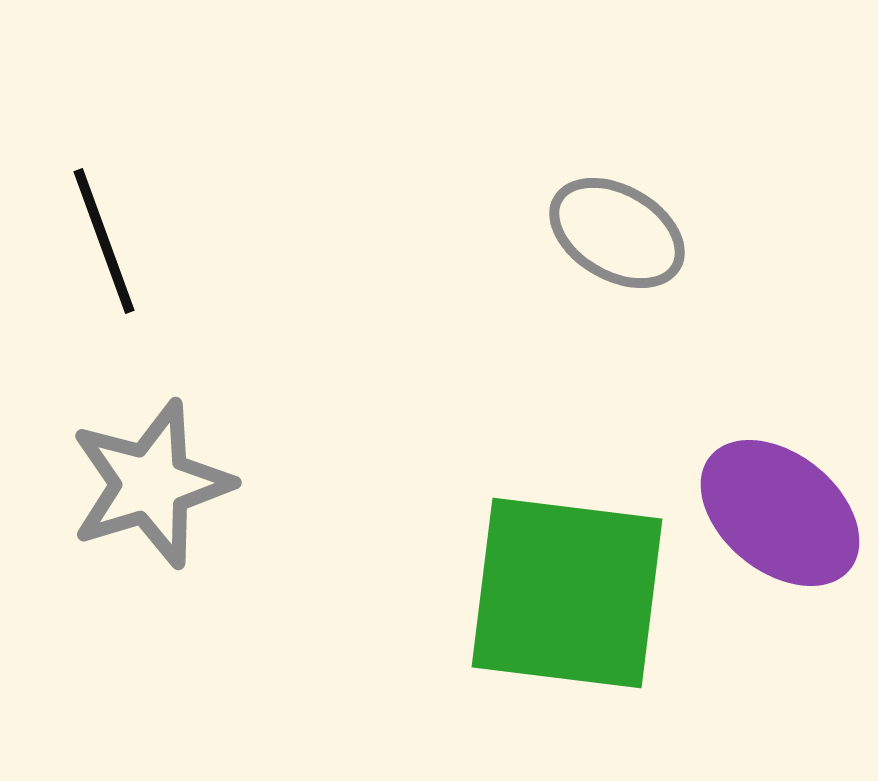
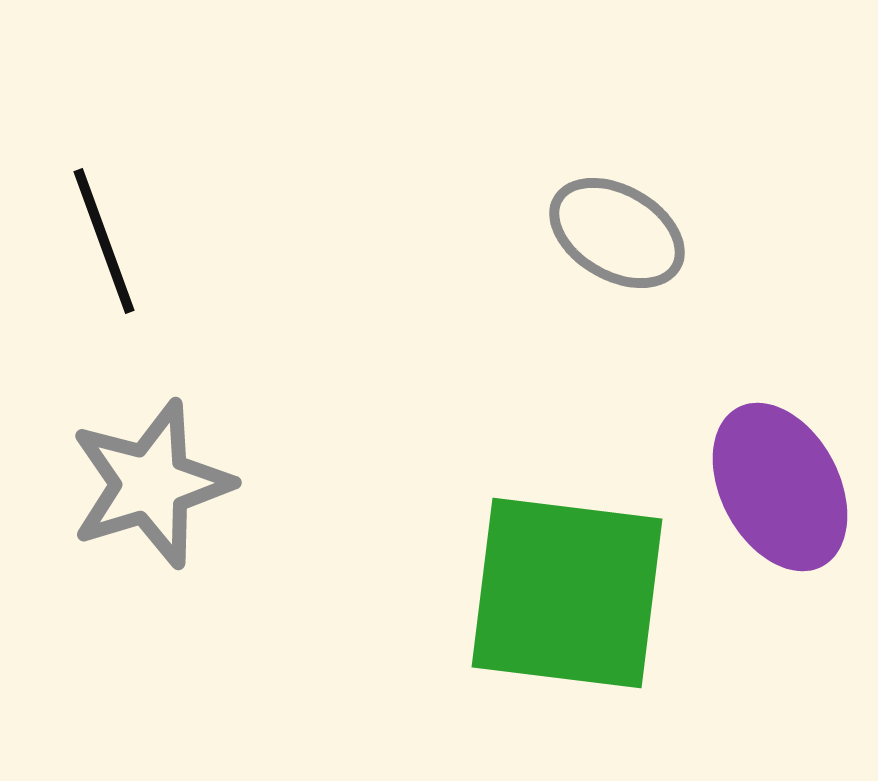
purple ellipse: moved 26 px up; rotated 23 degrees clockwise
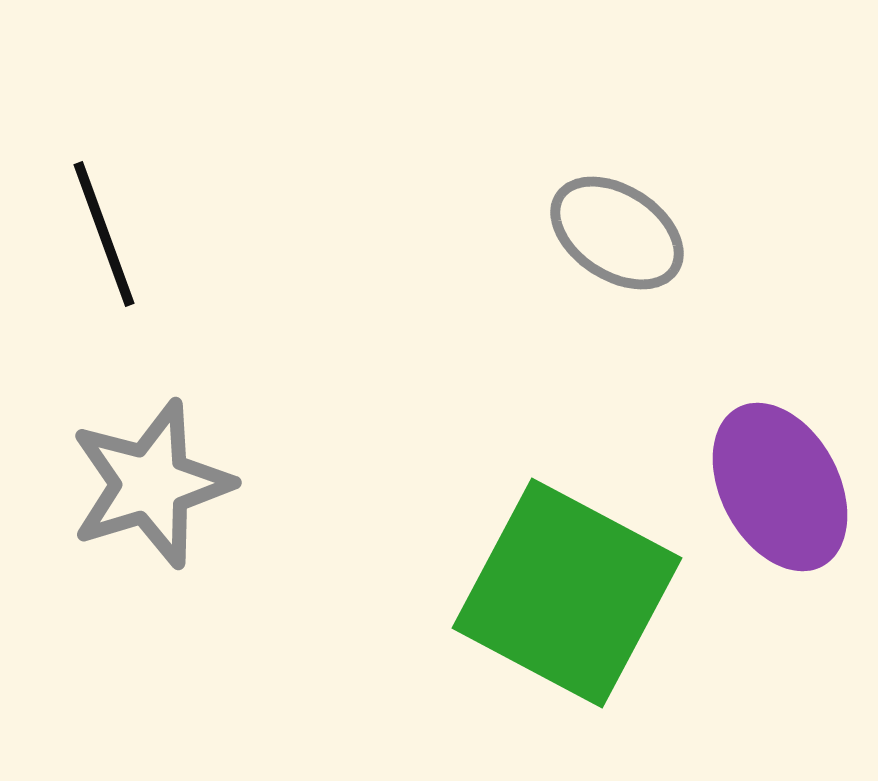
gray ellipse: rotated 3 degrees clockwise
black line: moved 7 px up
green square: rotated 21 degrees clockwise
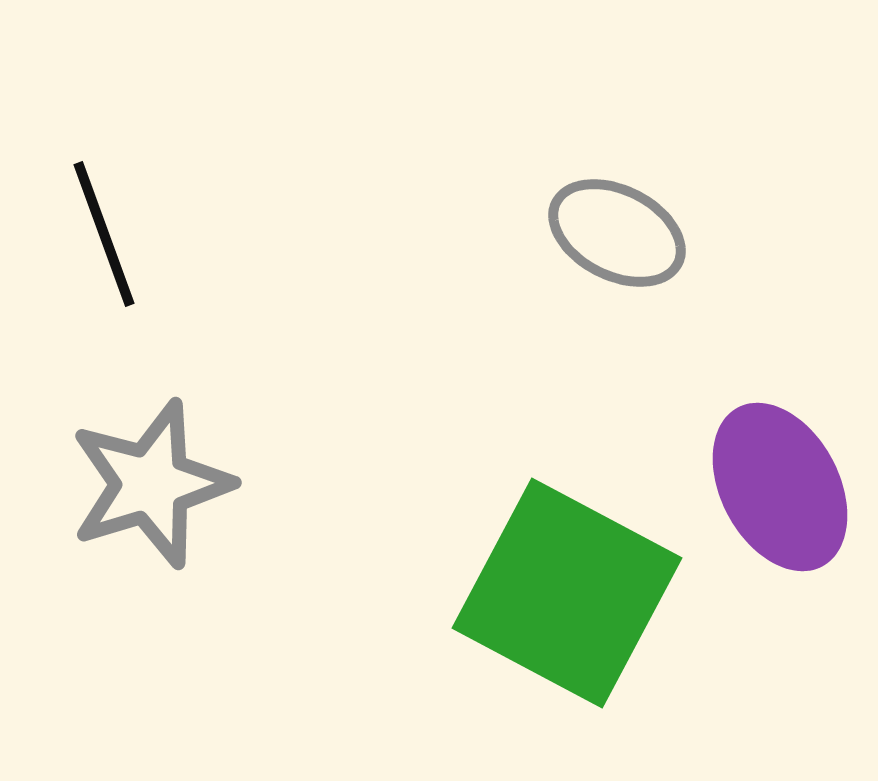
gray ellipse: rotated 6 degrees counterclockwise
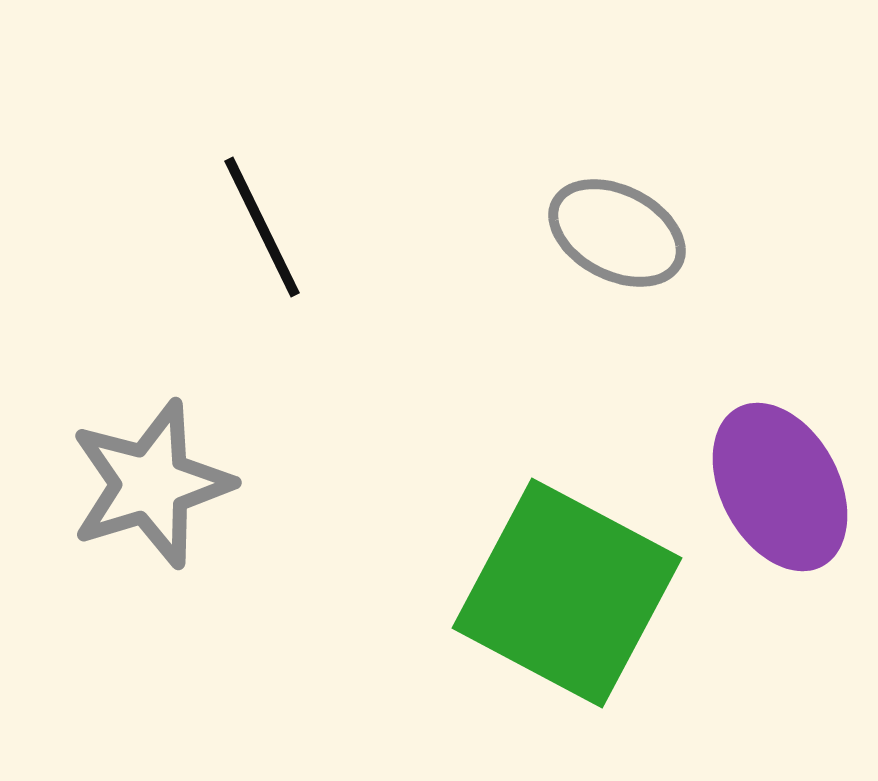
black line: moved 158 px right, 7 px up; rotated 6 degrees counterclockwise
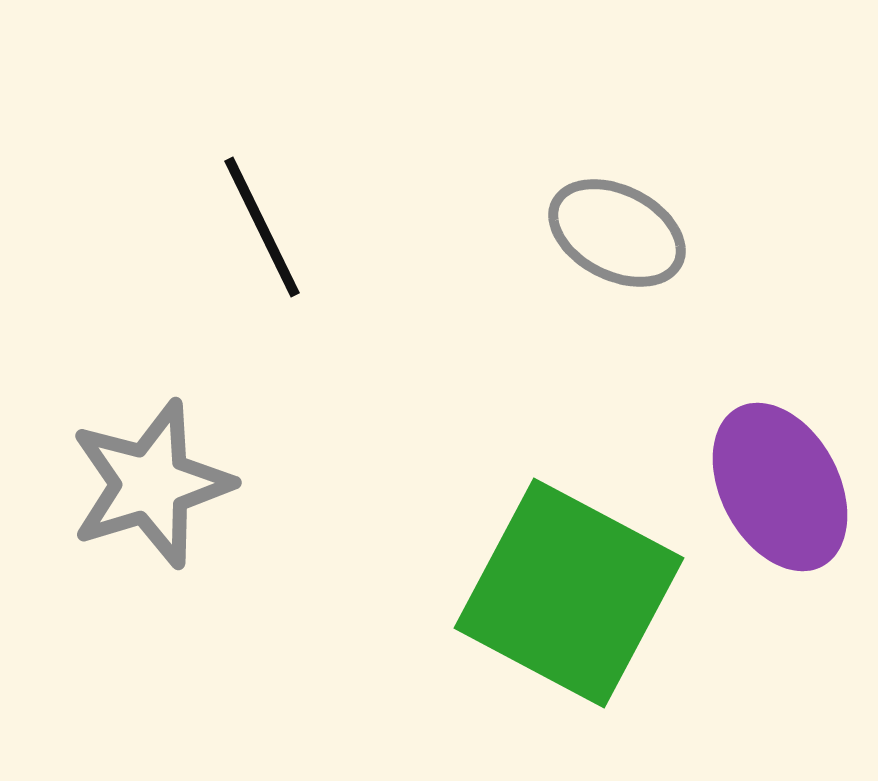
green square: moved 2 px right
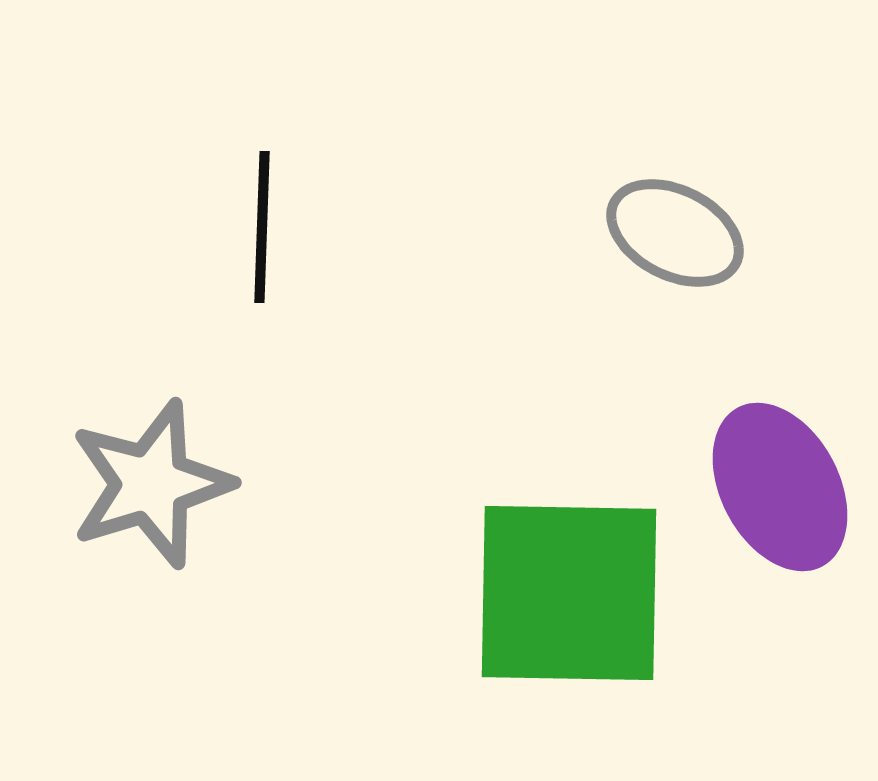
black line: rotated 28 degrees clockwise
gray ellipse: moved 58 px right
green square: rotated 27 degrees counterclockwise
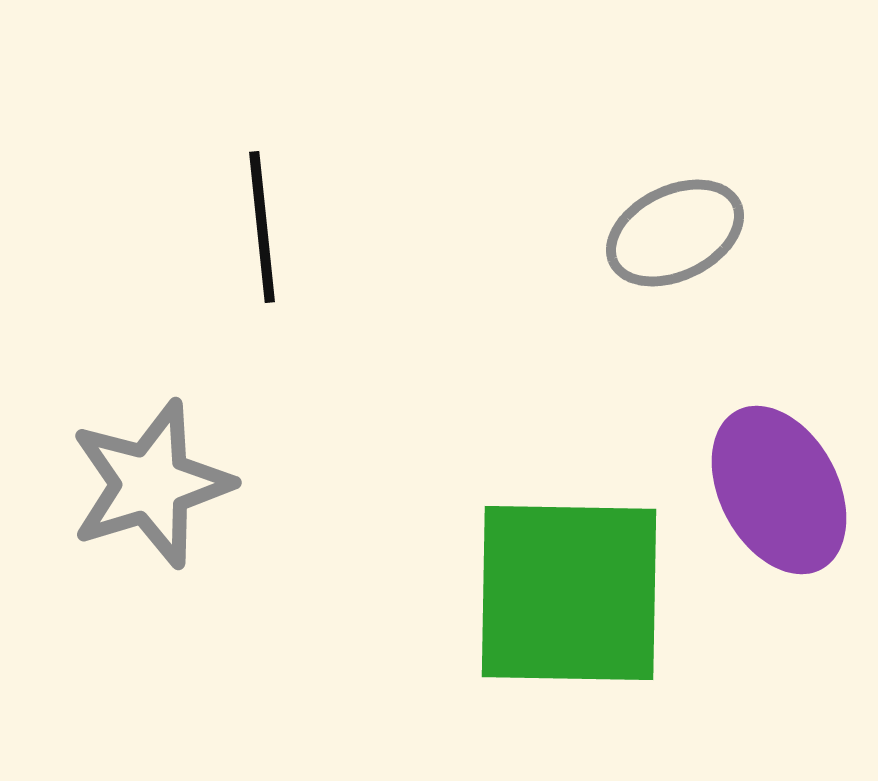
black line: rotated 8 degrees counterclockwise
gray ellipse: rotated 53 degrees counterclockwise
purple ellipse: moved 1 px left, 3 px down
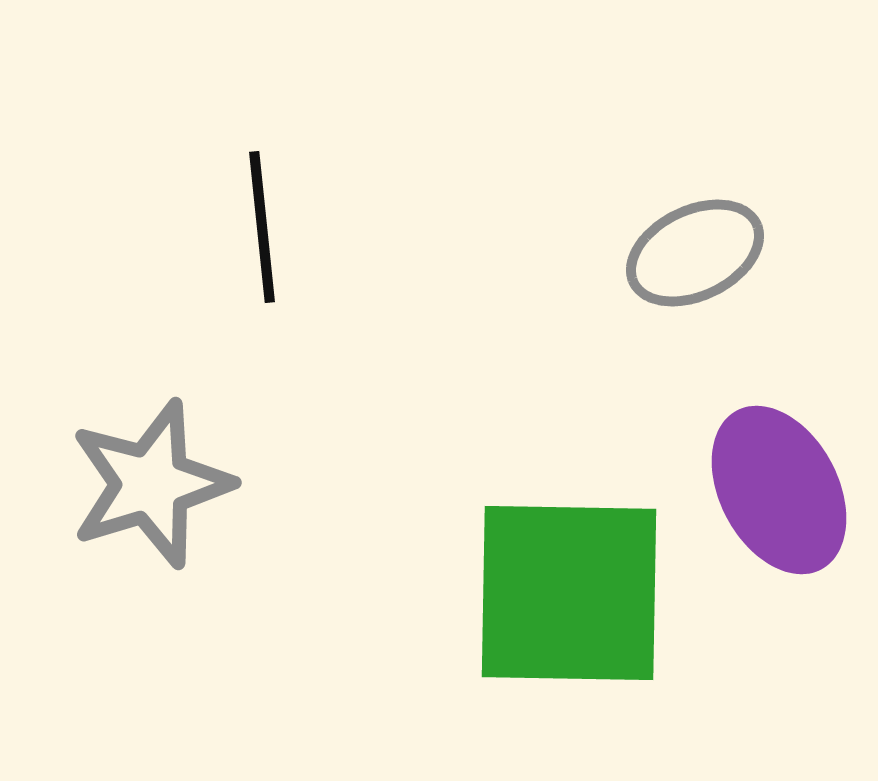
gray ellipse: moved 20 px right, 20 px down
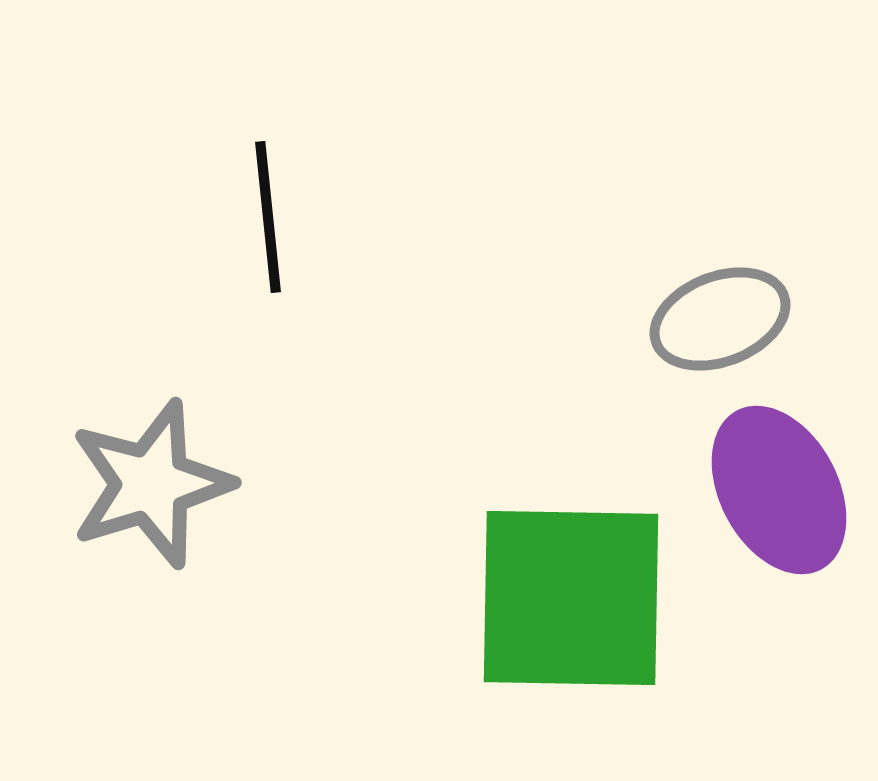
black line: moved 6 px right, 10 px up
gray ellipse: moved 25 px right, 66 px down; rotated 5 degrees clockwise
green square: moved 2 px right, 5 px down
